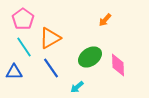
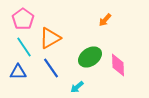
blue triangle: moved 4 px right
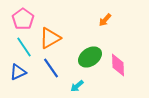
blue triangle: rotated 24 degrees counterclockwise
cyan arrow: moved 1 px up
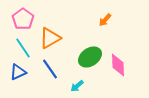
cyan line: moved 1 px left, 1 px down
blue line: moved 1 px left, 1 px down
